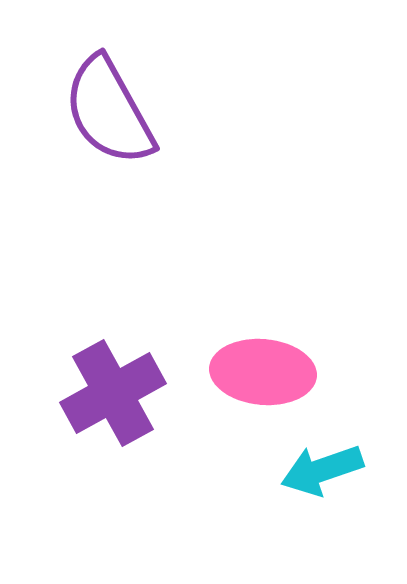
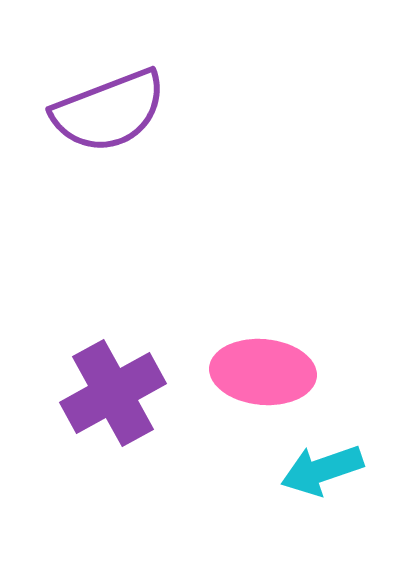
purple semicircle: rotated 82 degrees counterclockwise
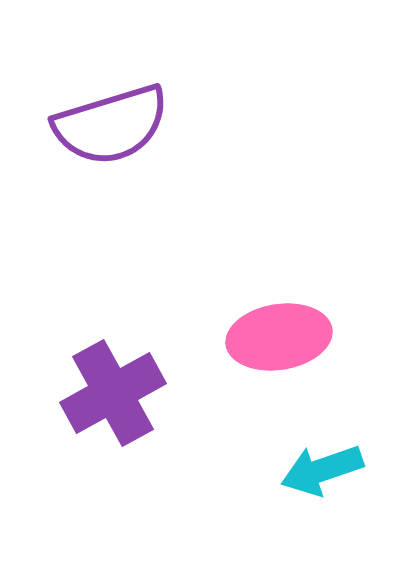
purple semicircle: moved 2 px right, 14 px down; rotated 4 degrees clockwise
pink ellipse: moved 16 px right, 35 px up; rotated 14 degrees counterclockwise
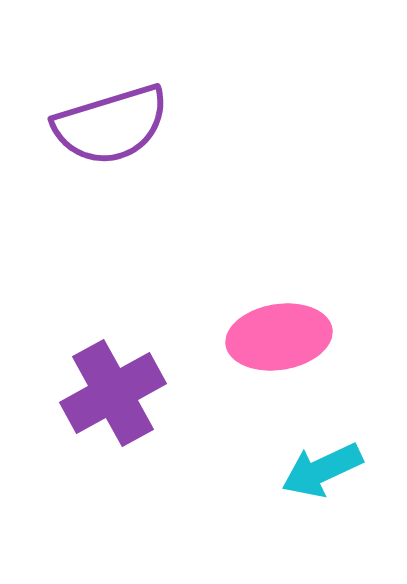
cyan arrow: rotated 6 degrees counterclockwise
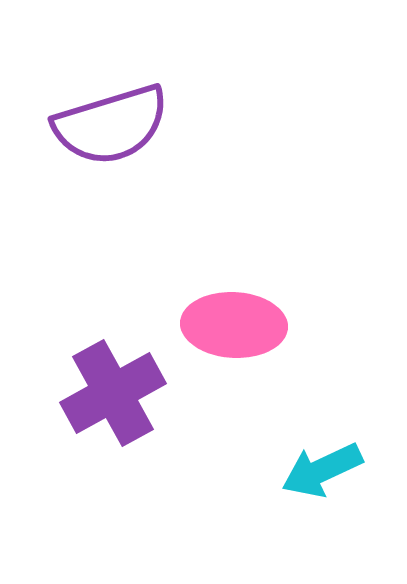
pink ellipse: moved 45 px left, 12 px up; rotated 12 degrees clockwise
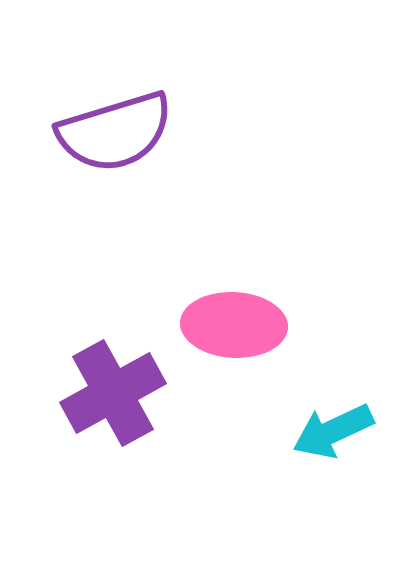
purple semicircle: moved 4 px right, 7 px down
cyan arrow: moved 11 px right, 39 px up
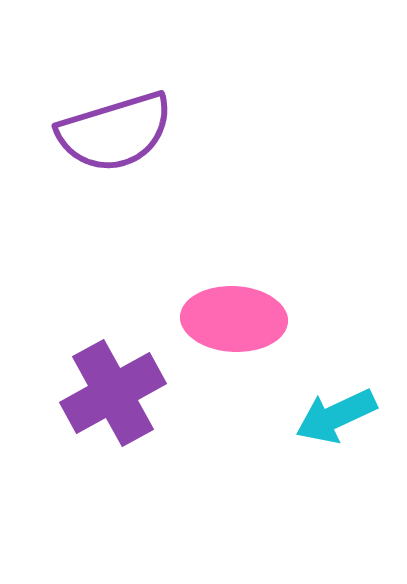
pink ellipse: moved 6 px up
cyan arrow: moved 3 px right, 15 px up
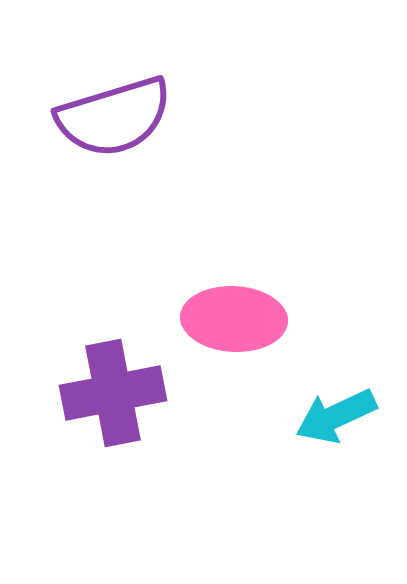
purple semicircle: moved 1 px left, 15 px up
purple cross: rotated 18 degrees clockwise
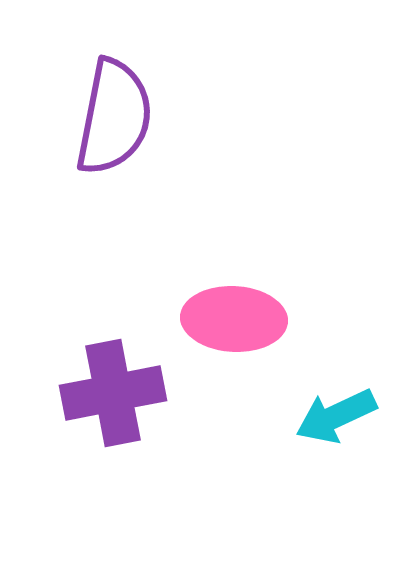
purple semicircle: rotated 62 degrees counterclockwise
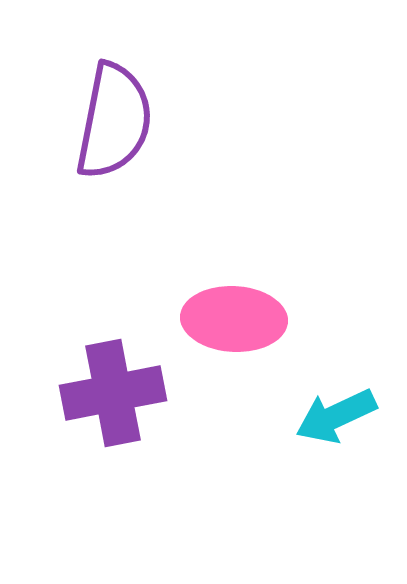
purple semicircle: moved 4 px down
